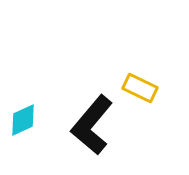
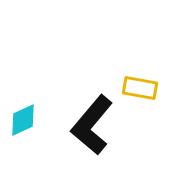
yellow rectangle: rotated 16 degrees counterclockwise
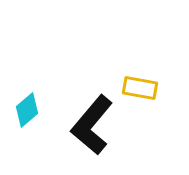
cyan diamond: moved 4 px right, 10 px up; rotated 16 degrees counterclockwise
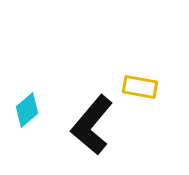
yellow rectangle: moved 1 px up
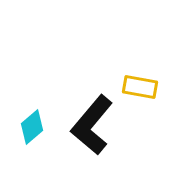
cyan diamond: moved 5 px right, 17 px down
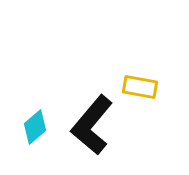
cyan diamond: moved 3 px right
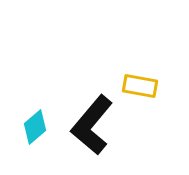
yellow rectangle: moved 1 px up
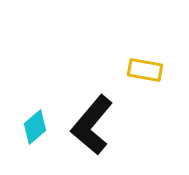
yellow rectangle: moved 5 px right, 16 px up
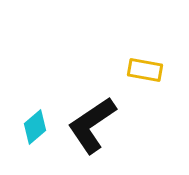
black L-shape: rotated 16 degrees clockwise
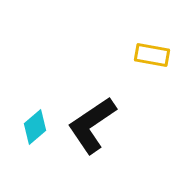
yellow rectangle: moved 7 px right, 15 px up
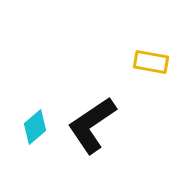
yellow rectangle: moved 1 px left, 7 px down
